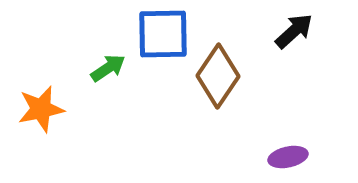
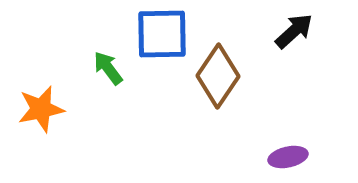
blue square: moved 1 px left
green arrow: rotated 93 degrees counterclockwise
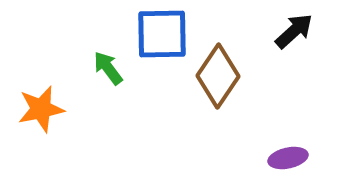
purple ellipse: moved 1 px down
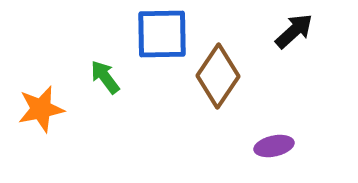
green arrow: moved 3 px left, 9 px down
purple ellipse: moved 14 px left, 12 px up
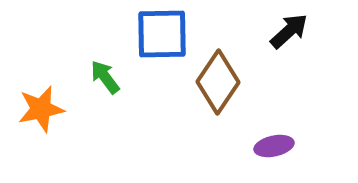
black arrow: moved 5 px left
brown diamond: moved 6 px down
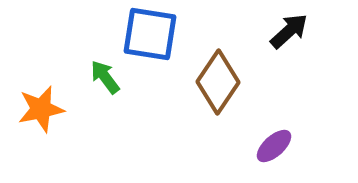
blue square: moved 12 px left; rotated 10 degrees clockwise
purple ellipse: rotated 30 degrees counterclockwise
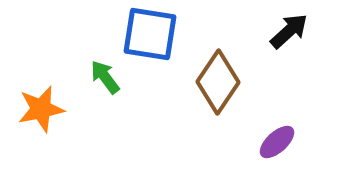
purple ellipse: moved 3 px right, 4 px up
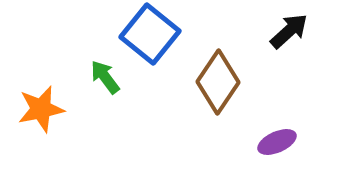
blue square: rotated 30 degrees clockwise
purple ellipse: rotated 18 degrees clockwise
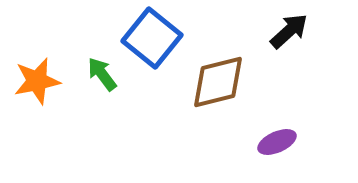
blue square: moved 2 px right, 4 px down
green arrow: moved 3 px left, 3 px up
brown diamond: rotated 42 degrees clockwise
orange star: moved 4 px left, 28 px up
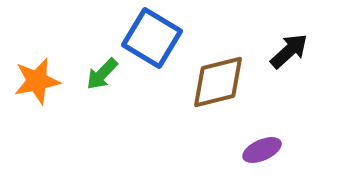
black arrow: moved 20 px down
blue square: rotated 8 degrees counterclockwise
green arrow: rotated 99 degrees counterclockwise
purple ellipse: moved 15 px left, 8 px down
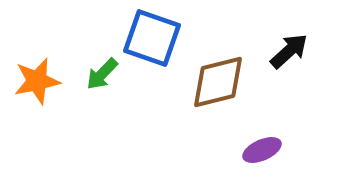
blue square: rotated 12 degrees counterclockwise
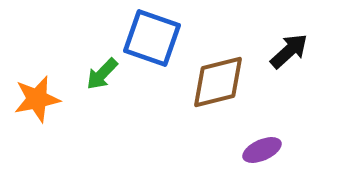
orange star: moved 18 px down
